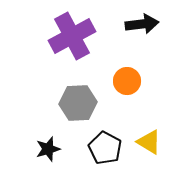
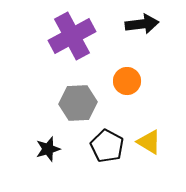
black pentagon: moved 2 px right, 2 px up
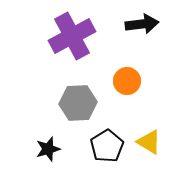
black pentagon: rotated 12 degrees clockwise
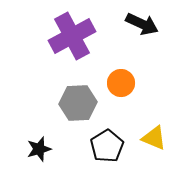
black arrow: rotated 32 degrees clockwise
orange circle: moved 6 px left, 2 px down
yellow triangle: moved 5 px right, 4 px up; rotated 8 degrees counterclockwise
black star: moved 9 px left
